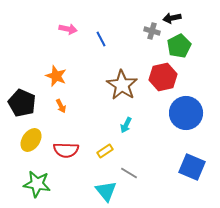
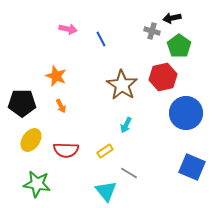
green pentagon: rotated 10 degrees counterclockwise
black pentagon: rotated 24 degrees counterclockwise
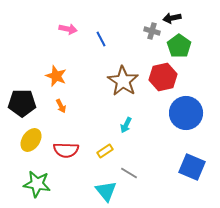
brown star: moved 1 px right, 4 px up
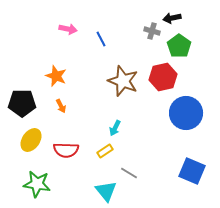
brown star: rotated 12 degrees counterclockwise
cyan arrow: moved 11 px left, 3 px down
blue square: moved 4 px down
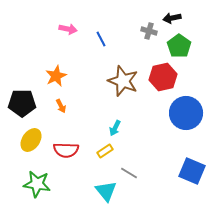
gray cross: moved 3 px left
orange star: rotated 25 degrees clockwise
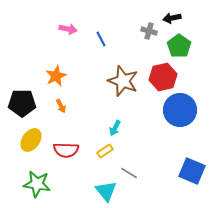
blue circle: moved 6 px left, 3 px up
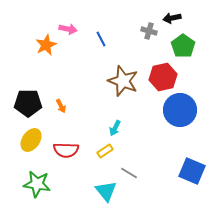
green pentagon: moved 4 px right
orange star: moved 10 px left, 31 px up
black pentagon: moved 6 px right
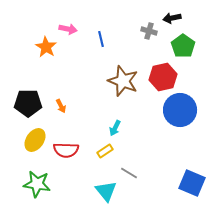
blue line: rotated 14 degrees clockwise
orange star: moved 2 px down; rotated 15 degrees counterclockwise
yellow ellipse: moved 4 px right
blue square: moved 12 px down
